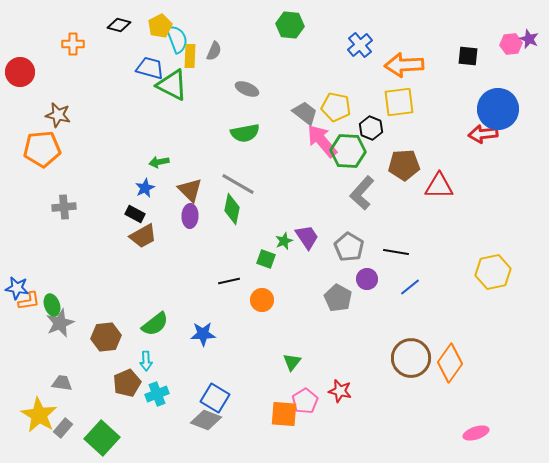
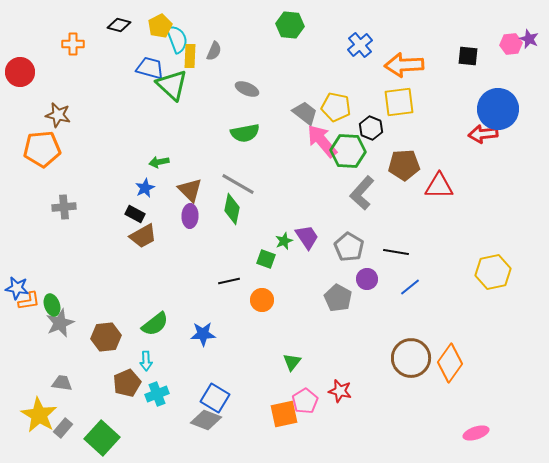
green triangle at (172, 85): rotated 16 degrees clockwise
orange square at (284, 414): rotated 16 degrees counterclockwise
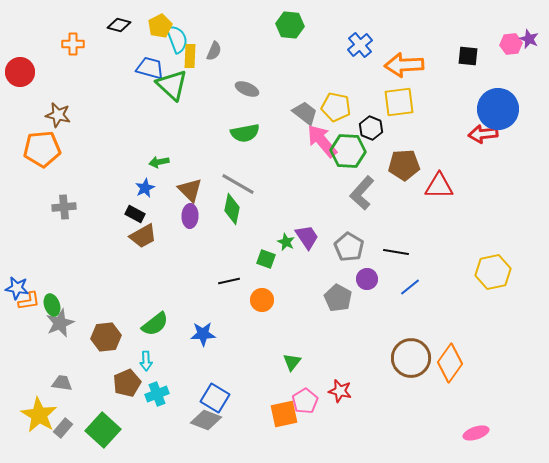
green star at (284, 241): moved 2 px right, 1 px down; rotated 24 degrees counterclockwise
green square at (102, 438): moved 1 px right, 8 px up
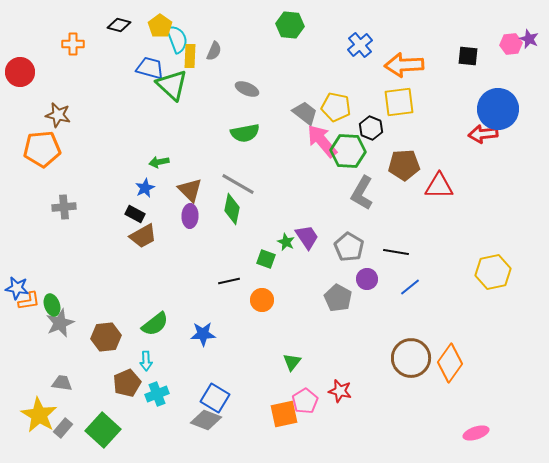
yellow pentagon at (160, 26): rotated 10 degrees counterclockwise
gray L-shape at (362, 193): rotated 12 degrees counterclockwise
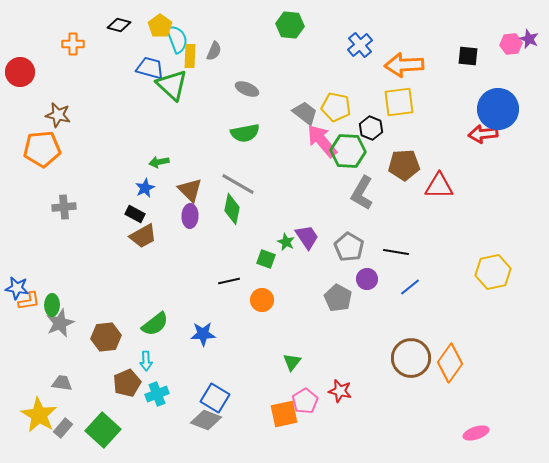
green ellipse at (52, 305): rotated 20 degrees clockwise
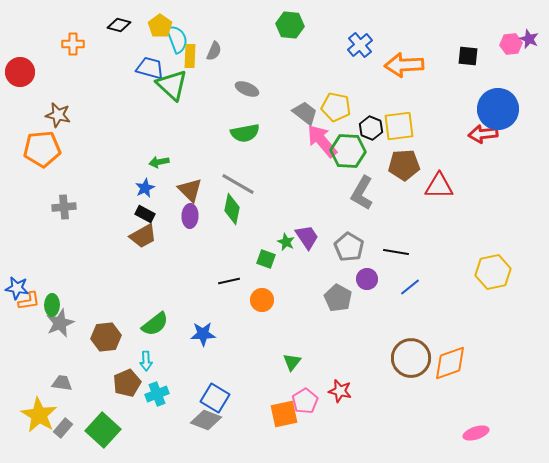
yellow square at (399, 102): moved 24 px down
black rectangle at (135, 214): moved 10 px right
orange diamond at (450, 363): rotated 36 degrees clockwise
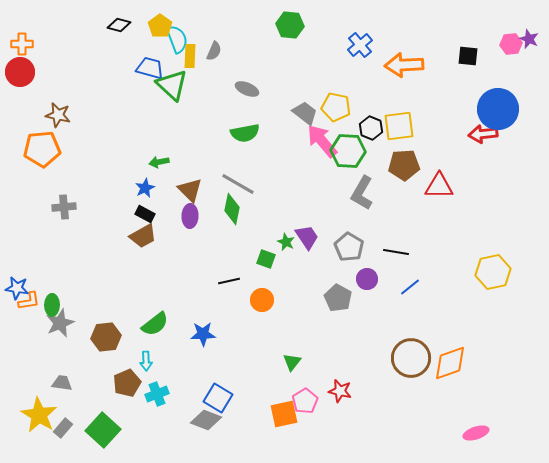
orange cross at (73, 44): moved 51 px left
blue square at (215, 398): moved 3 px right
